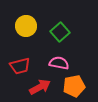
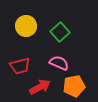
pink semicircle: rotated 12 degrees clockwise
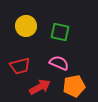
green square: rotated 36 degrees counterclockwise
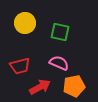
yellow circle: moved 1 px left, 3 px up
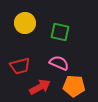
orange pentagon: rotated 15 degrees clockwise
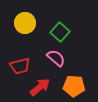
green square: rotated 30 degrees clockwise
pink semicircle: moved 3 px left, 5 px up; rotated 18 degrees clockwise
red arrow: rotated 10 degrees counterclockwise
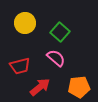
orange pentagon: moved 5 px right, 1 px down; rotated 10 degrees counterclockwise
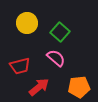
yellow circle: moved 2 px right
red arrow: moved 1 px left
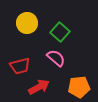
red arrow: rotated 10 degrees clockwise
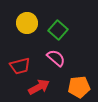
green square: moved 2 px left, 2 px up
